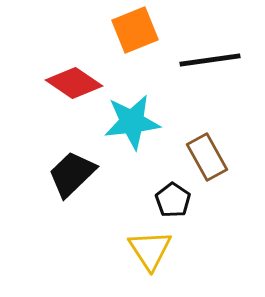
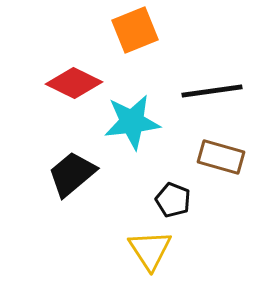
black line: moved 2 px right, 31 px down
red diamond: rotated 8 degrees counterclockwise
brown rectangle: moved 14 px right; rotated 45 degrees counterclockwise
black trapezoid: rotated 4 degrees clockwise
black pentagon: rotated 12 degrees counterclockwise
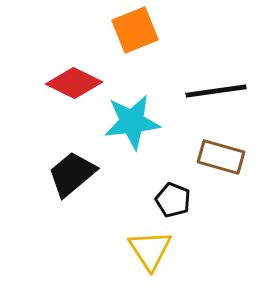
black line: moved 4 px right
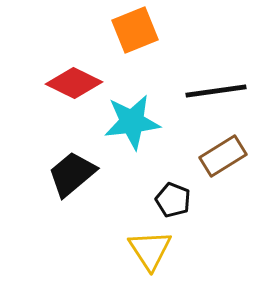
brown rectangle: moved 2 px right, 1 px up; rotated 48 degrees counterclockwise
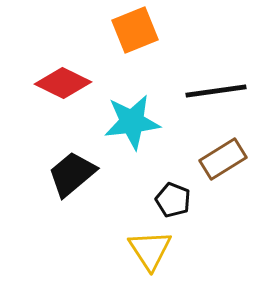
red diamond: moved 11 px left
brown rectangle: moved 3 px down
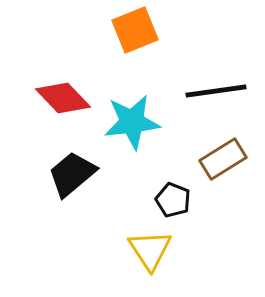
red diamond: moved 15 px down; rotated 20 degrees clockwise
